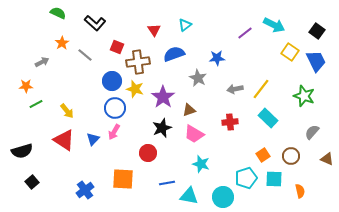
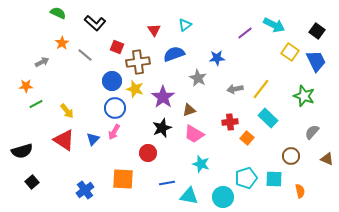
orange square at (263, 155): moved 16 px left, 17 px up; rotated 16 degrees counterclockwise
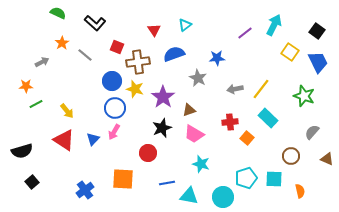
cyan arrow at (274, 25): rotated 90 degrees counterclockwise
blue trapezoid at (316, 61): moved 2 px right, 1 px down
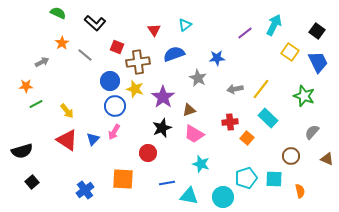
blue circle at (112, 81): moved 2 px left
blue circle at (115, 108): moved 2 px up
red triangle at (64, 140): moved 3 px right
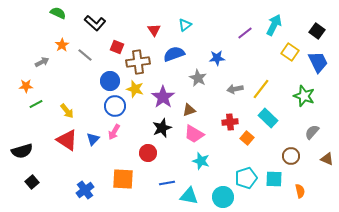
orange star at (62, 43): moved 2 px down
cyan star at (201, 164): moved 3 px up
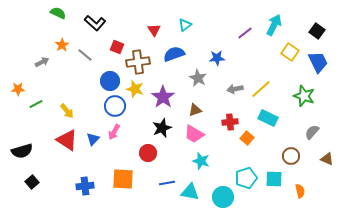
orange star at (26, 86): moved 8 px left, 3 px down
yellow line at (261, 89): rotated 10 degrees clockwise
brown triangle at (189, 110): moved 6 px right
cyan rectangle at (268, 118): rotated 18 degrees counterclockwise
blue cross at (85, 190): moved 4 px up; rotated 30 degrees clockwise
cyan triangle at (189, 196): moved 1 px right, 4 px up
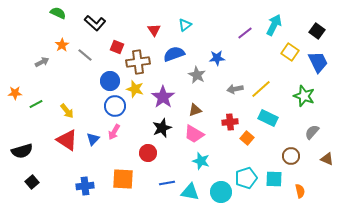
gray star at (198, 78): moved 1 px left, 3 px up
orange star at (18, 89): moved 3 px left, 4 px down
cyan circle at (223, 197): moved 2 px left, 5 px up
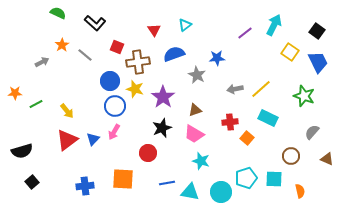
red triangle at (67, 140): rotated 50 degrees clockwise
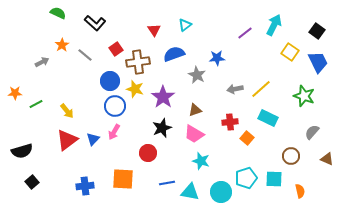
red square at (117, 47): moved 1 px left, 2 px down; rotated 32 degrees clockwise
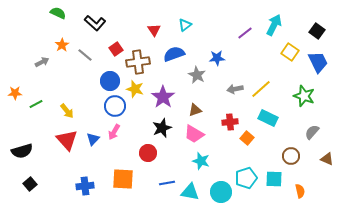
red triangle at (67, 140): rotated 35 degrees counterclockwise
black square at (32, 182): moved 2 px left, 2 px down
